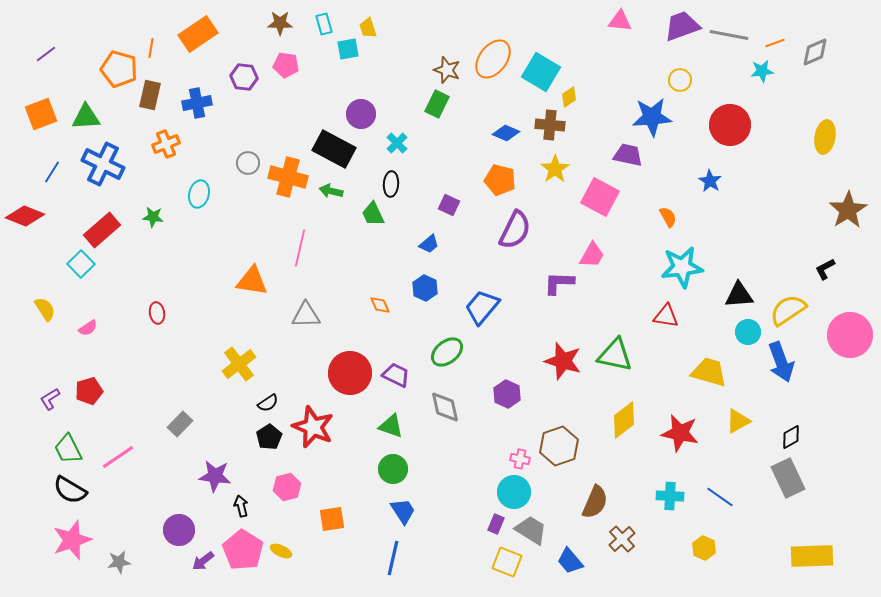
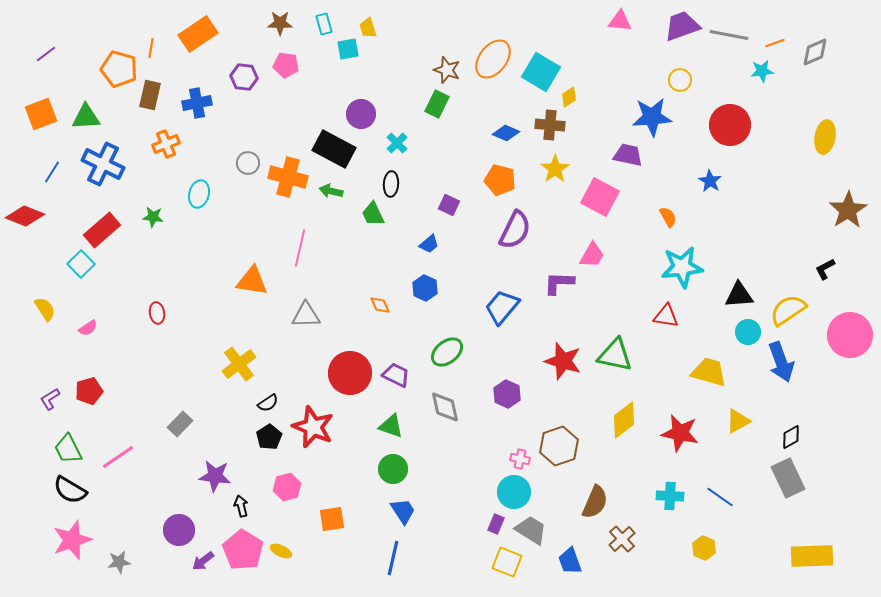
blue trapezoid at (482, 307): moved 20 px right
blue trapezoid at (570, 561): rotated 20 degrees clockwise
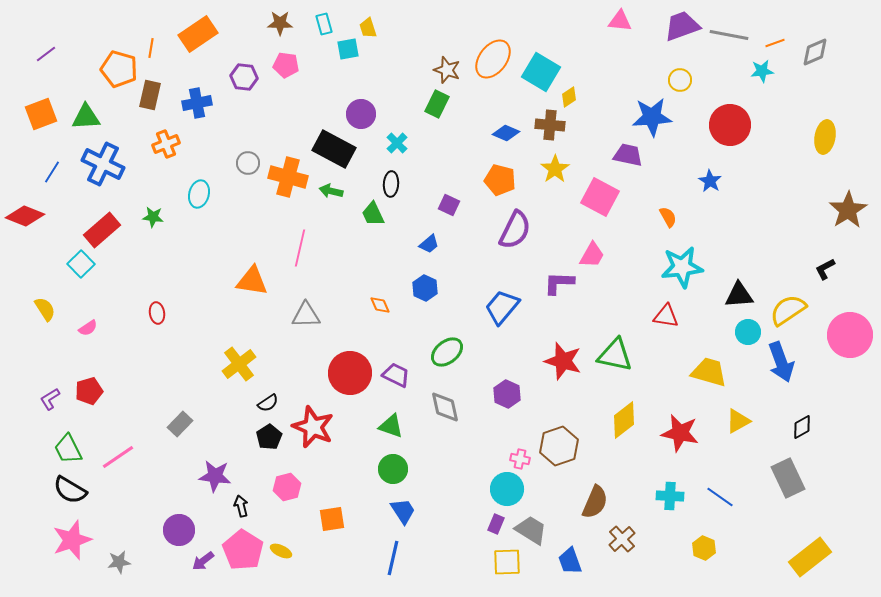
black diamond at (791, 437): moved 11 px right, 10 px up
cyan circle at (514, 492): moved 7 px left, 3 px up
yellow rectangle at (812, 556): moved 2 px left, 1 px down; rotated 36 degrees counterclockwise
yellow square at (507, 562): rotated 24 degrees counterclockwise
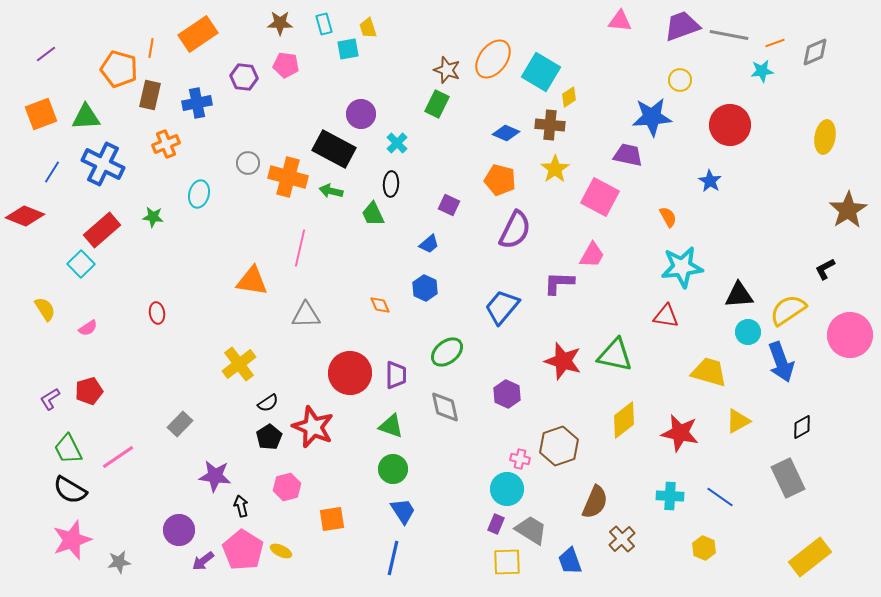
purple trapezoid at (396, 375): rotated 64 degrees clockwise
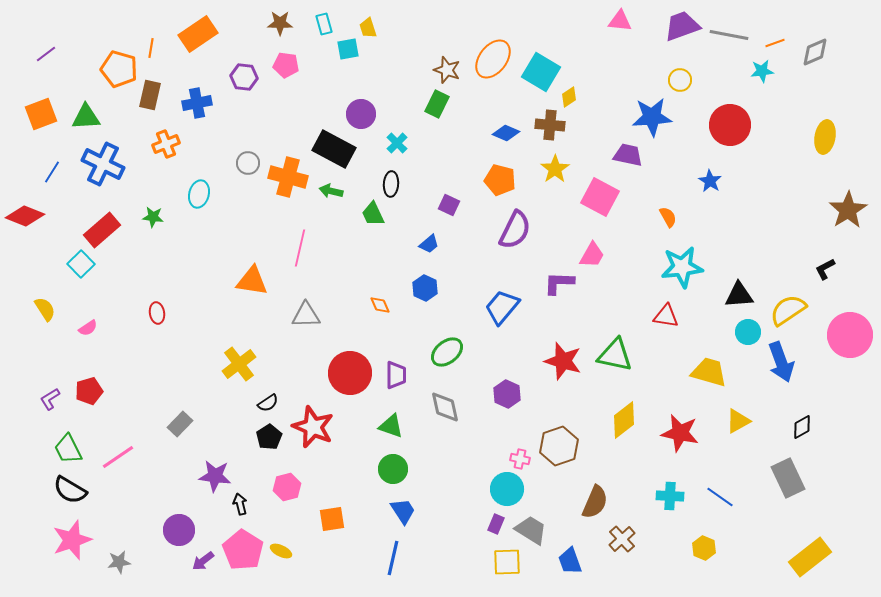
black arrow at (241, 506): moved 1 px left, 2 px up
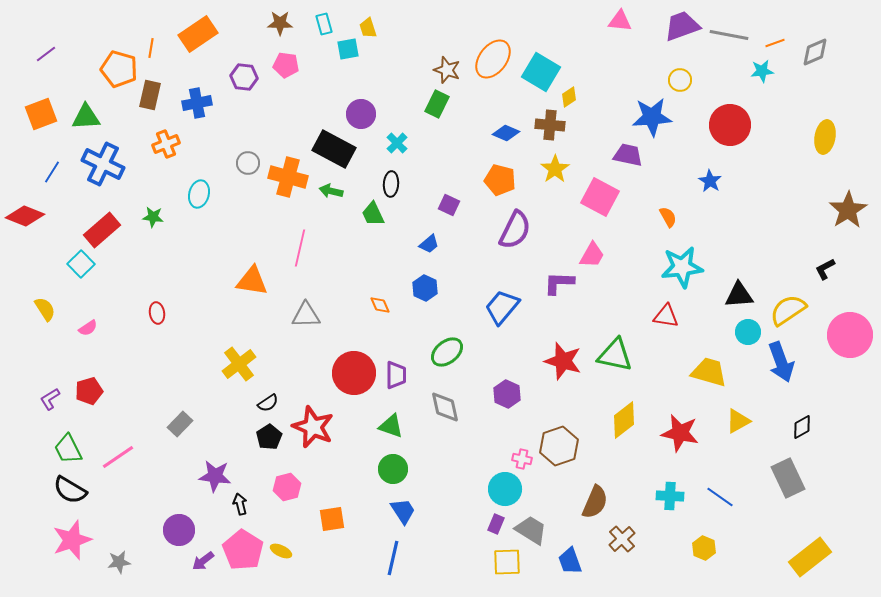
red circle at (350, 373): moved 4 px right
pink cross at (520, 459): moved 2 px right
cyan circle at (507, 489): moved 2 px left
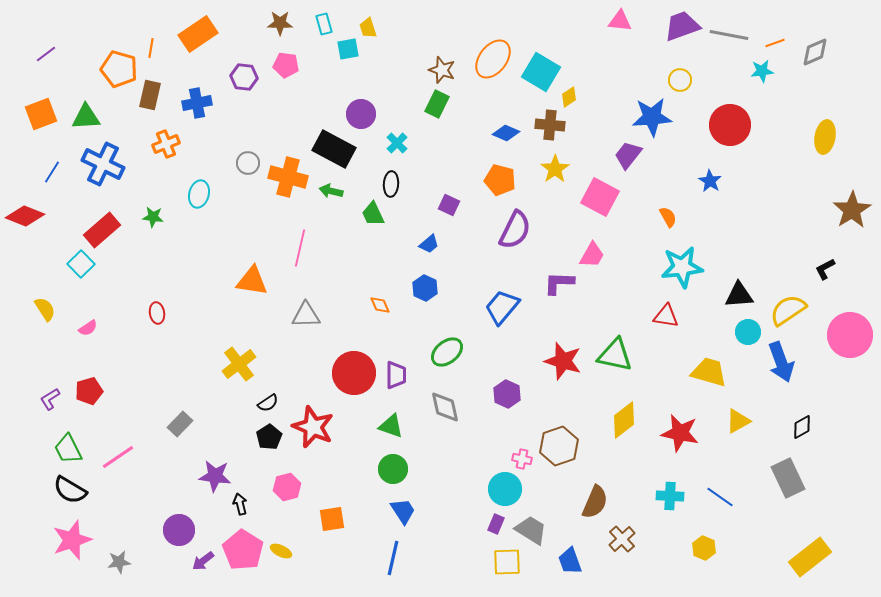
brown star at (447, 70): moved 5 px left
purple trapezoid at (628, 155): rotated 64 degrees counterclockwise
brown star at (848, 210): moved 4 px right
